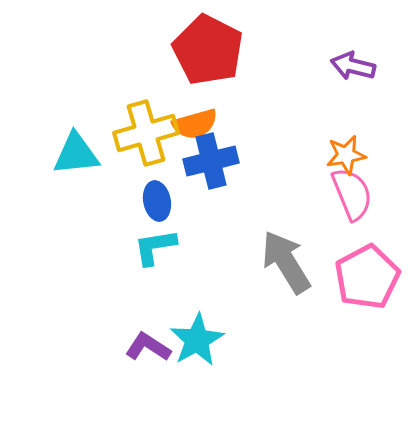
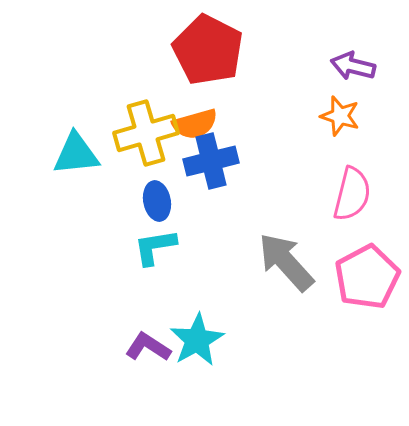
orange star: moved 6 px left, 39 px up; rotated 27 degrees clockwise
pink semicircle: rotated 36 degrees clockwise
gray arrow: rotated 10 degrees counterclockwise
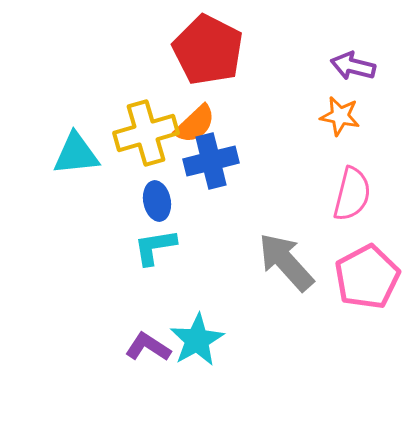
orange star: rotated 6 degrees counterclockwise
orange semicircle: rotated 27 degrees counterclockwise
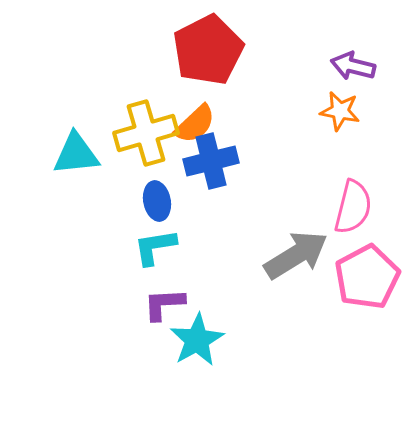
red pentagon: rotated 18 degrees clockwise
orange star: moved 5 px up
pink semicircle: moved 1 px right, 13 px down
gray arrow: moved 10 px right, 7 px up; rotated 100 degrees clockwise
purple L-shape: moved 16 px right, 43 px up; rotated 36 degrees counterclockwise
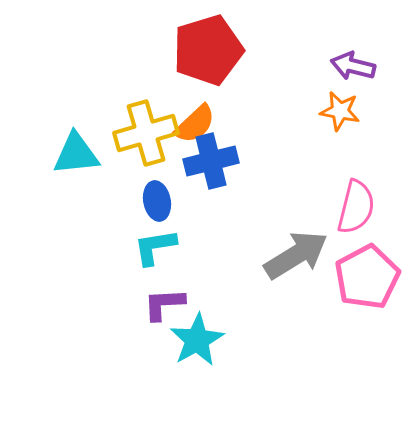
red pentagon: rotated 10 degrees clockwise
pink semicircle: moved 3 px right
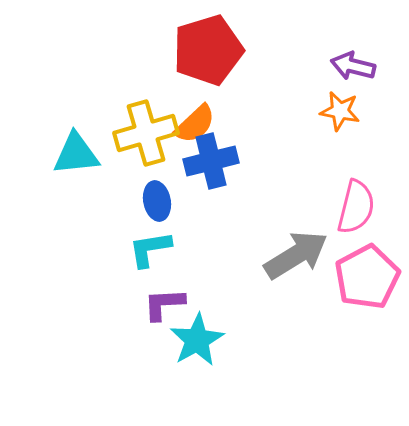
cyan L-shape: moved 5 px left, 2 px down
